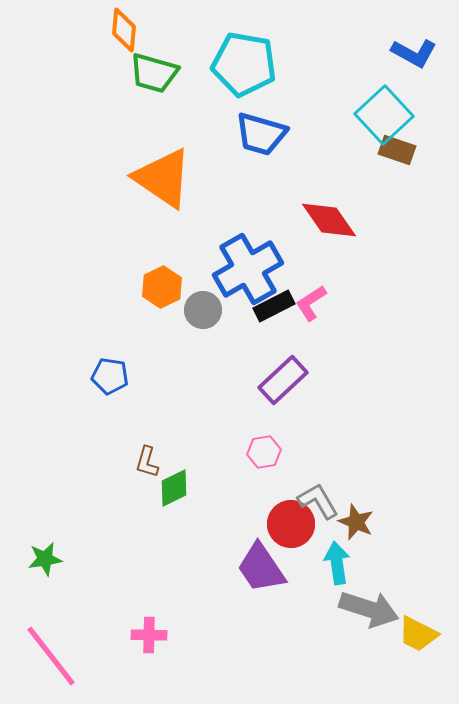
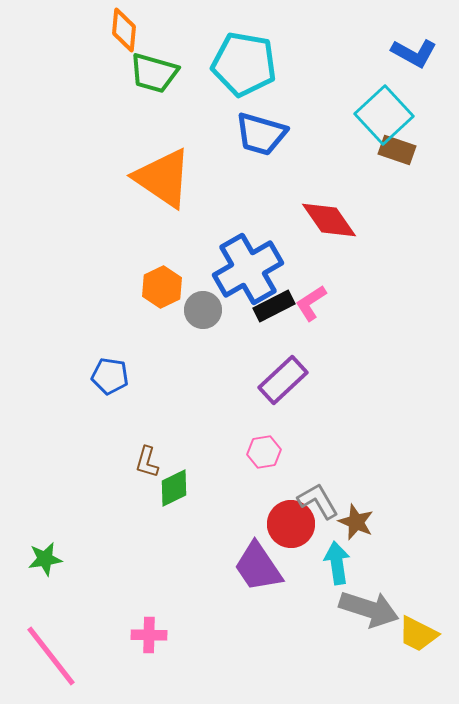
purple trapezoid: moved 3 px left, 1 px up
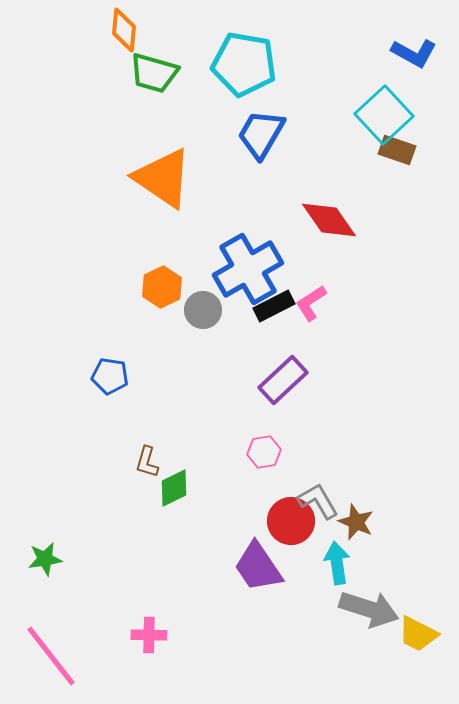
blue trapezoid: rotated 104 degrees clockwise
red circle: moved 3 px up
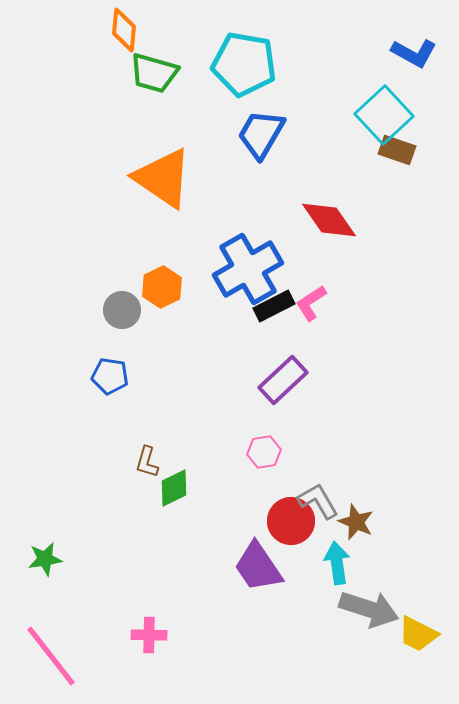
gray circle: moved 81 px left
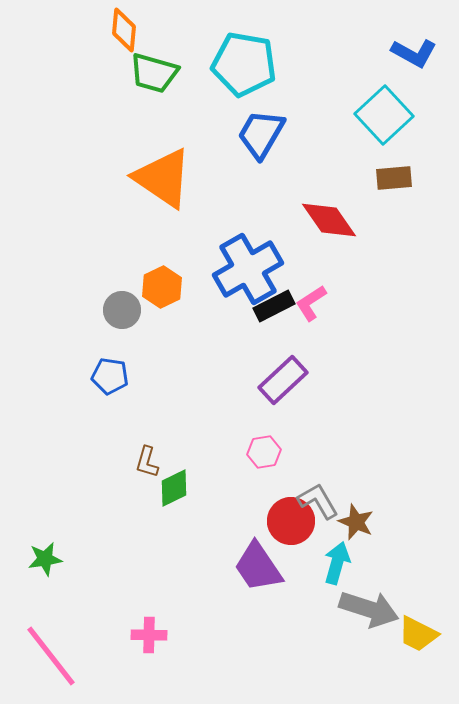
brown rectangle: moved 3 px left, 28 px down; rotated 24 degrees counterclockwise
cyan arrow: rotated 24 degrees clockwise
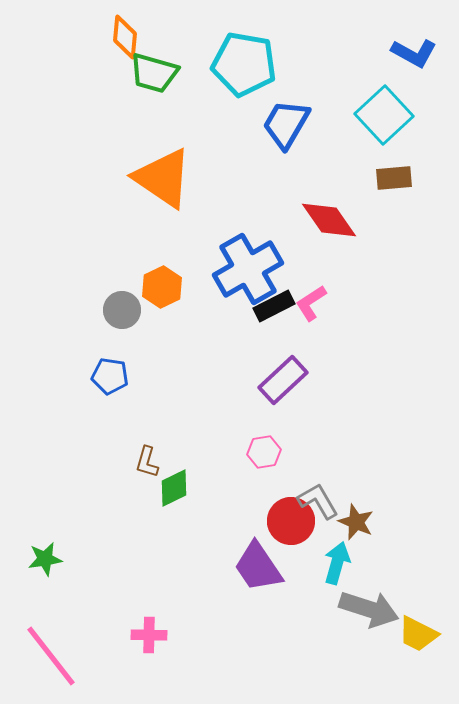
orange diamond: moved 1 px right, 7 px down
blue trapezoid: moved 25 px right, 10 px up
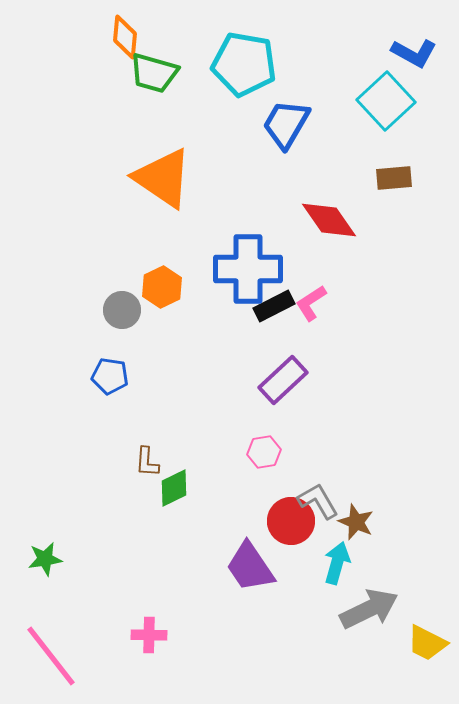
cyan square: moved 2 px right, 14 px up
blue cross: rotated 30 degrees clockwise
brown L-shape: rotated 12 degrees counterclockwise
purple trapezoid: moved 8 px left
gray arrow: rotated 44 degrees counterclockwise
yellow trapezoid: moved 9 px right, 9 px down
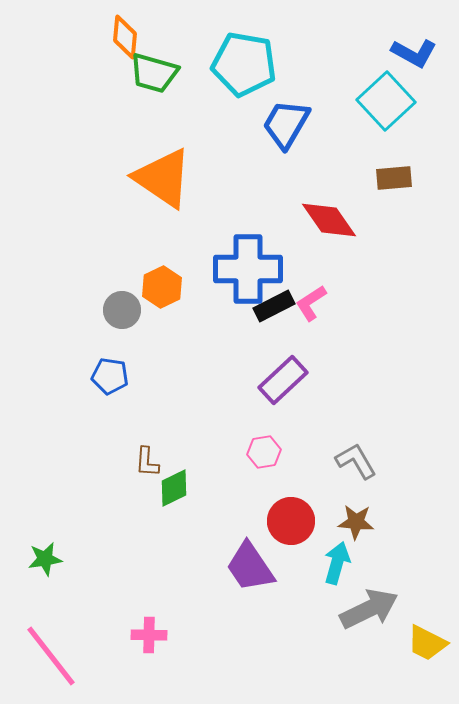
gray L-shape: moved 38 px right, 40 px up
brown star: rotated 18 degrees counterclockwise
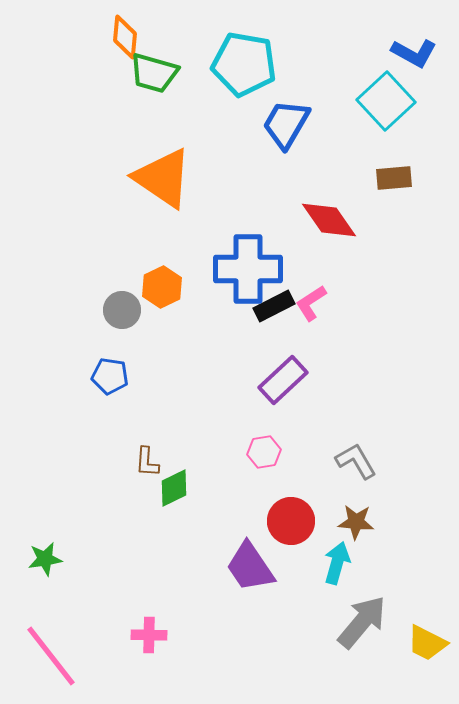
gray arrow: moved 7 px left, 13 px down; rotated 24 degrees counterclockwise
